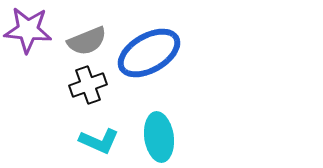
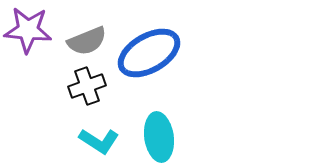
black cross: moved 1 px left, 1 px down
cyan L-shape: rotated 9 degrees clockwise
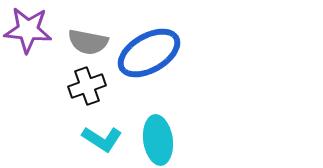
gray semicircle: moved 1 px right, 1 px down; rotated 33 degrees clockwise
cyan ellipse: moved 1 px left, 3 px down
cyan L-shape: moved 3 px right, 2 px up
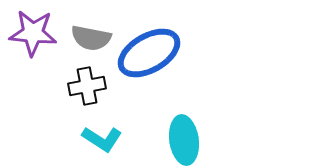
purple star: moved 5 px right, 3 px down
gray semicircle: moved 3 px right, 4 px up
black cross: rotated 9 degrees clockwise
cyan ellipse: moved 26 px right
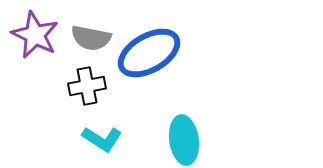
purple star: moved 2 px right, 2 px down; rotated 21 degrees clockwise
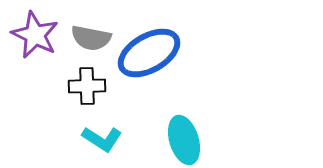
black cross: rotated 9 degrees clockwise
cyan ellipse: rotated 9 degrees counterclockwise
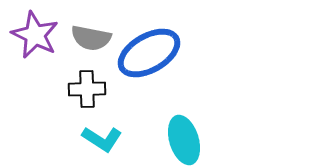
black cross: moved 3 px down
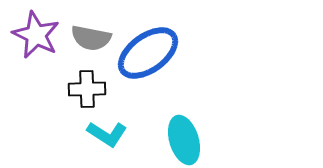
purple star: moved 1 px right
blue ellipse: moved 1 px left; rotated 6 degrees counterclockwise
cyan L-shape: moved 5 px right, 5 px up
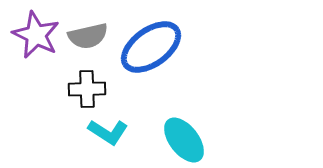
gray semicircle: moved 3 px left, 2 px up; rotated 24 degrees counterclockwise
blue ellipse: moved 3 px right, 6 px up
cyan L-shape: moved 1 px right, 2 px up
cyan ellipse: rotated 21 degrees counterclockwise
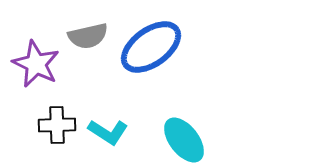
purple star: moved 29 px down
black cross: moved 30 px left, 36 px down
